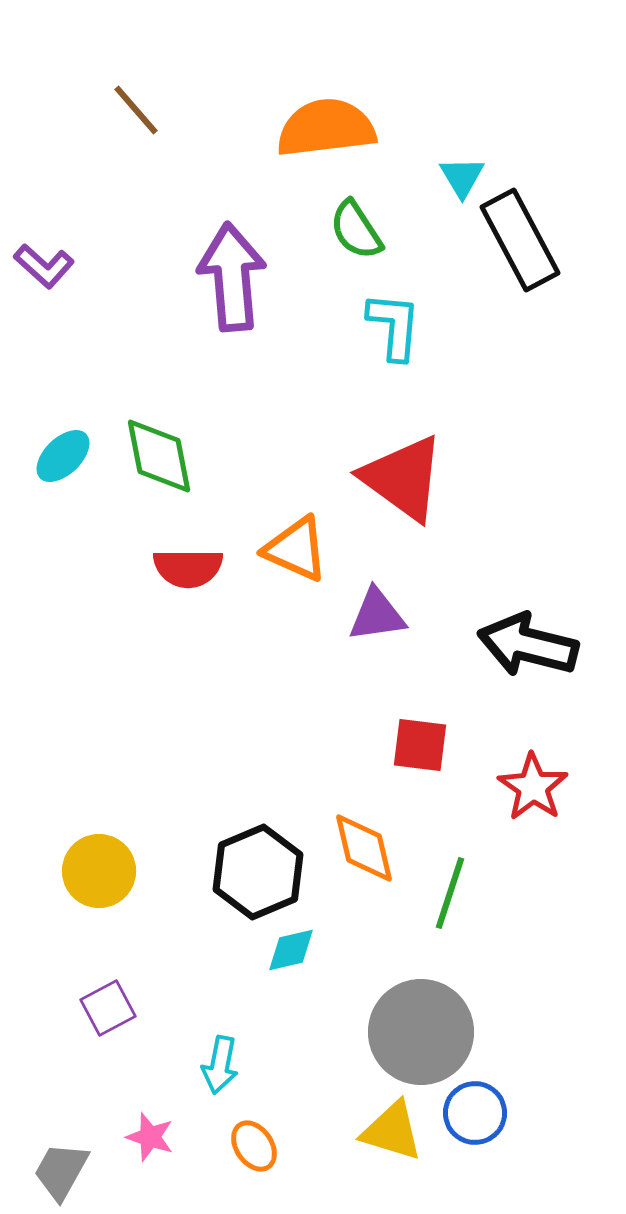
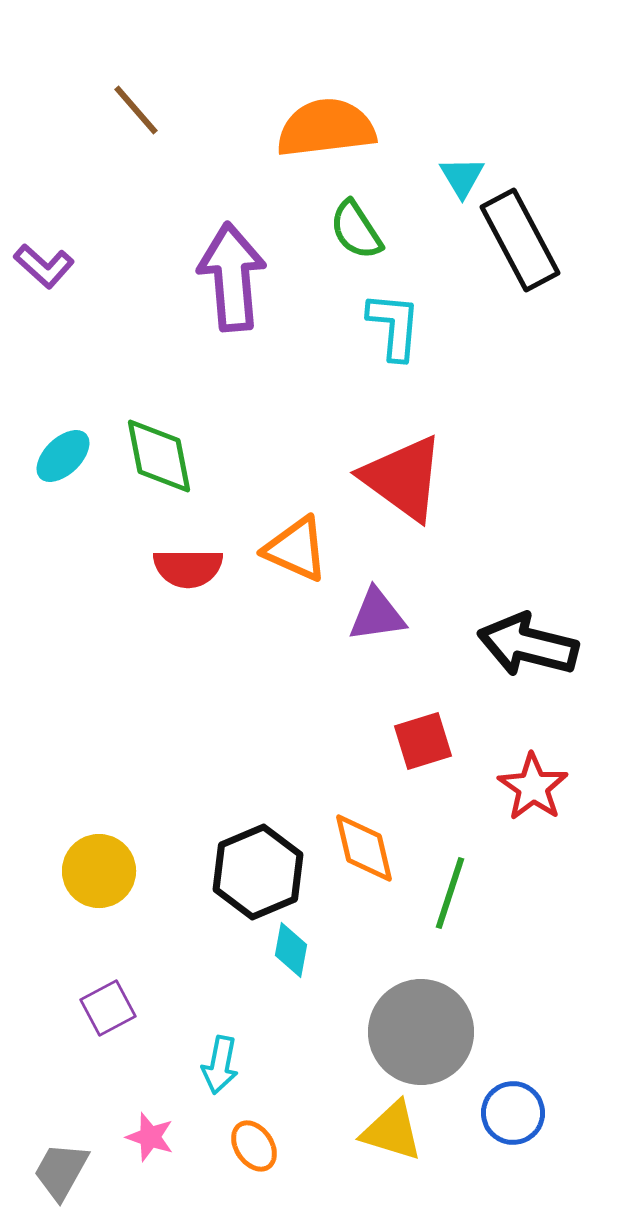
red square: moved 3 px right, 4 px up; rotated 24 degrees counterclockwise
cyan diamond: rotated 66 degrees counterclockwise
blue circle: moved 38 px right
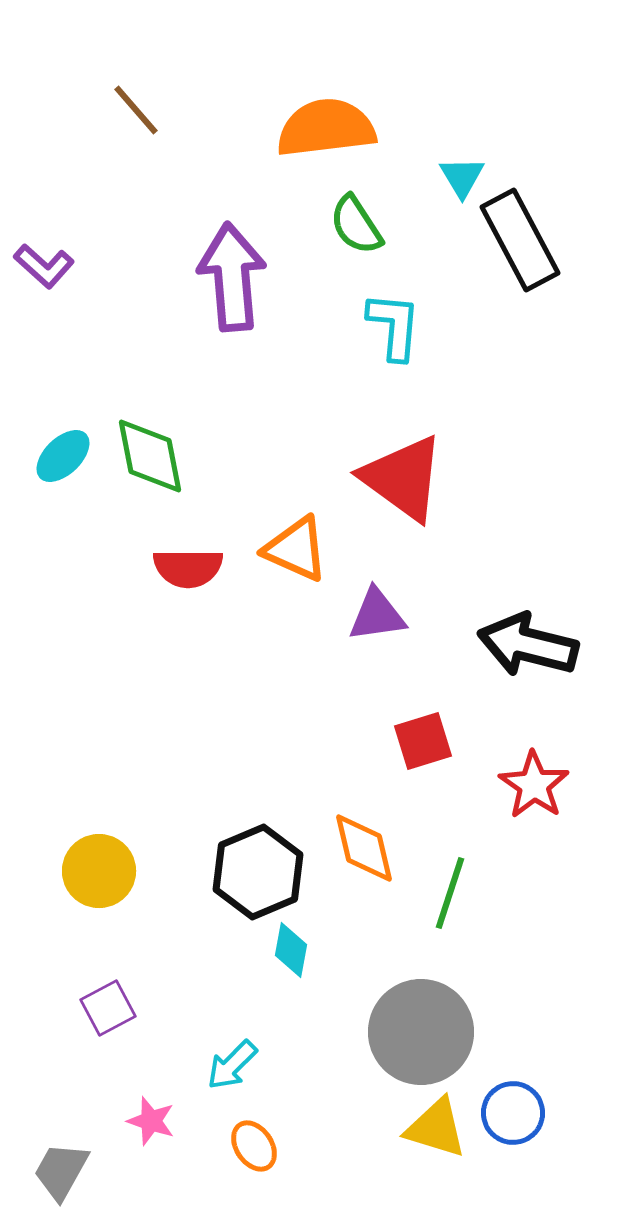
green semicircle: moved 5 px up
green diamond: moved 9 px left
red star: moved 1 px right, 2 px up
cyan arrow: moved 12 px right; rotated 34 degrees clockwise
yellow triangle: moved 44 px right, 3 px up
pink star: moved 1 px right, 16 px up
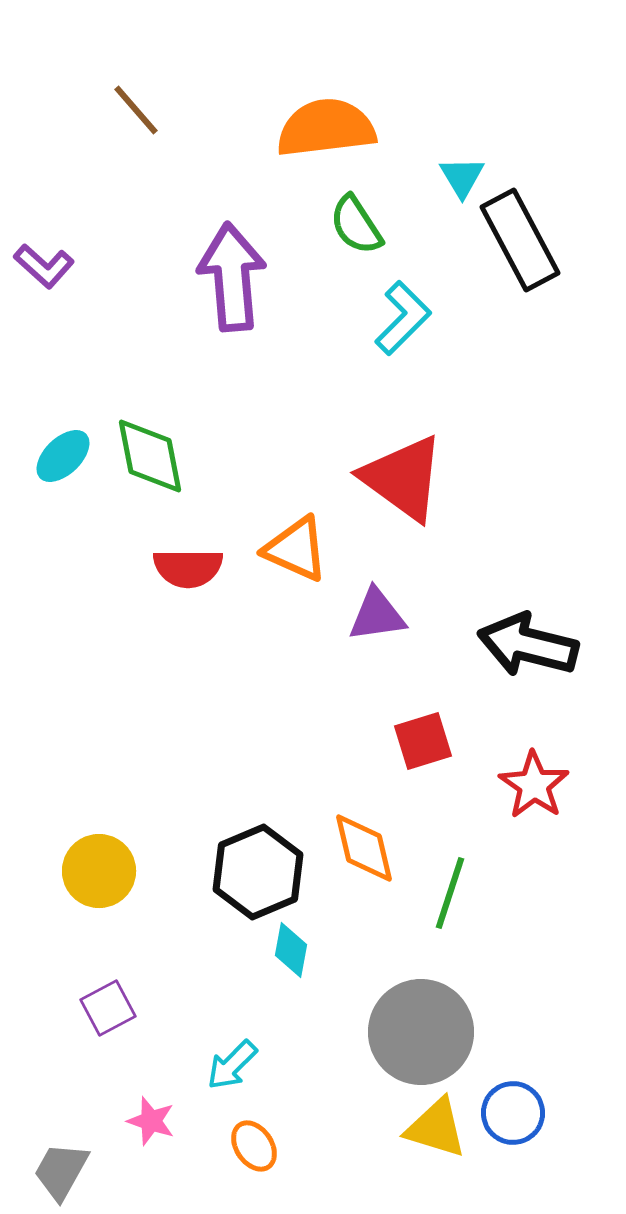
cyan L-shape: moved 9 px right, 8 px up; rotated 40 degrees clockwise
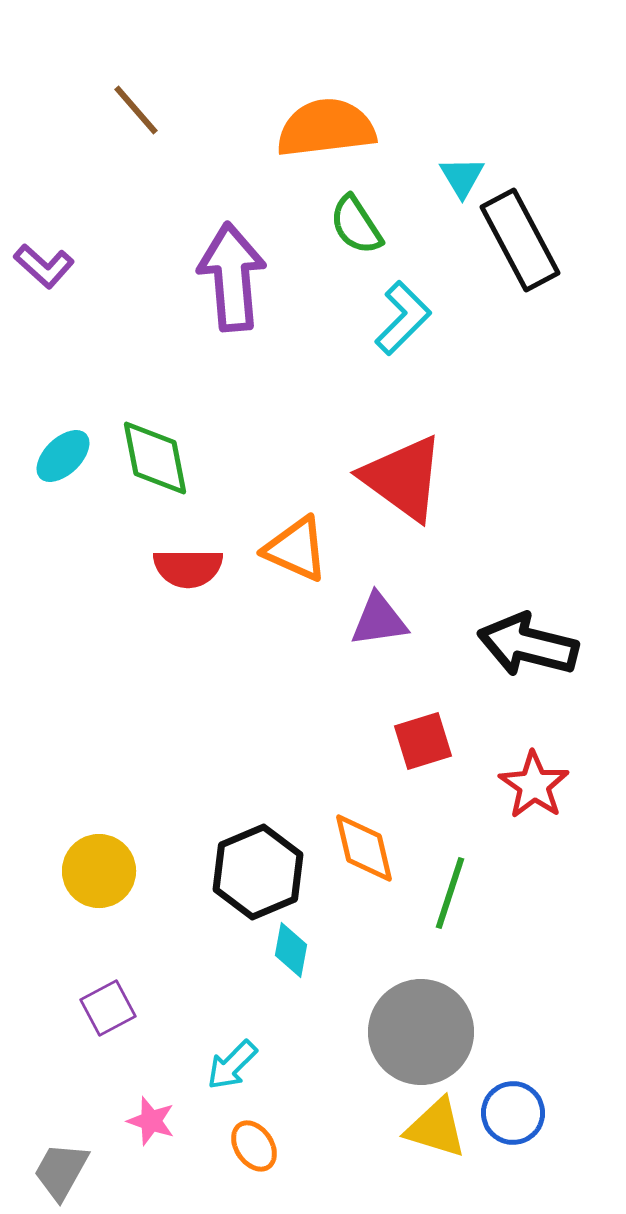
green diamond: moved 5 px right, 2 px down
purple triangle: moved 2 px right, 5 px down
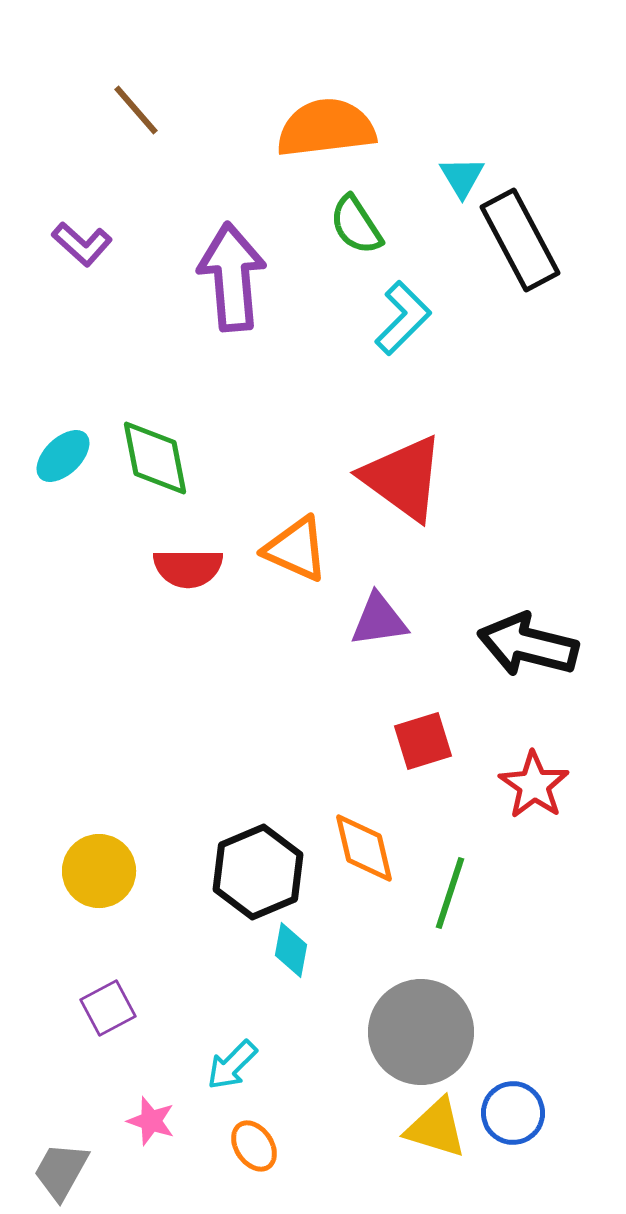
purple L-shape: moved 38 px right, 22 px up
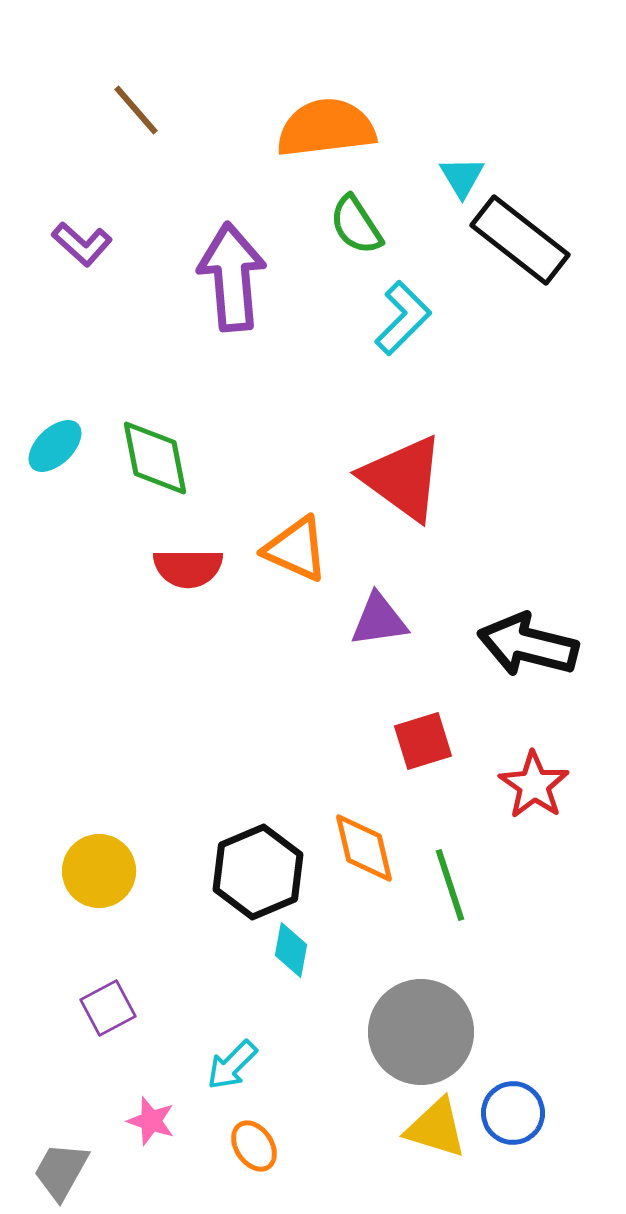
black rectangle: rotated 24 degrees counterclockwise
cyan ellipse: moved 8 px left, 10 px up
green line: moved 8 px up; rotated 36 degrees counterclockwise
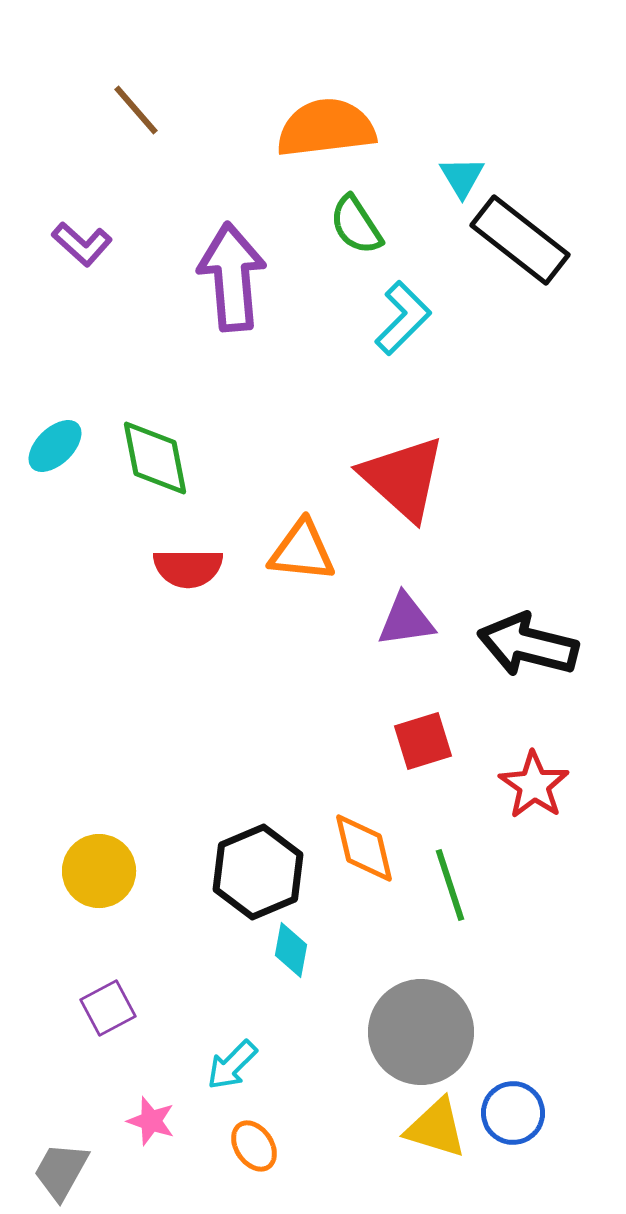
red triangle: rotated 6 degrees clockwise
orange triangle: moved 6 px right, 2 px down; rotated 18 degrees counterclockwise
purple triangle: moved 27 px right
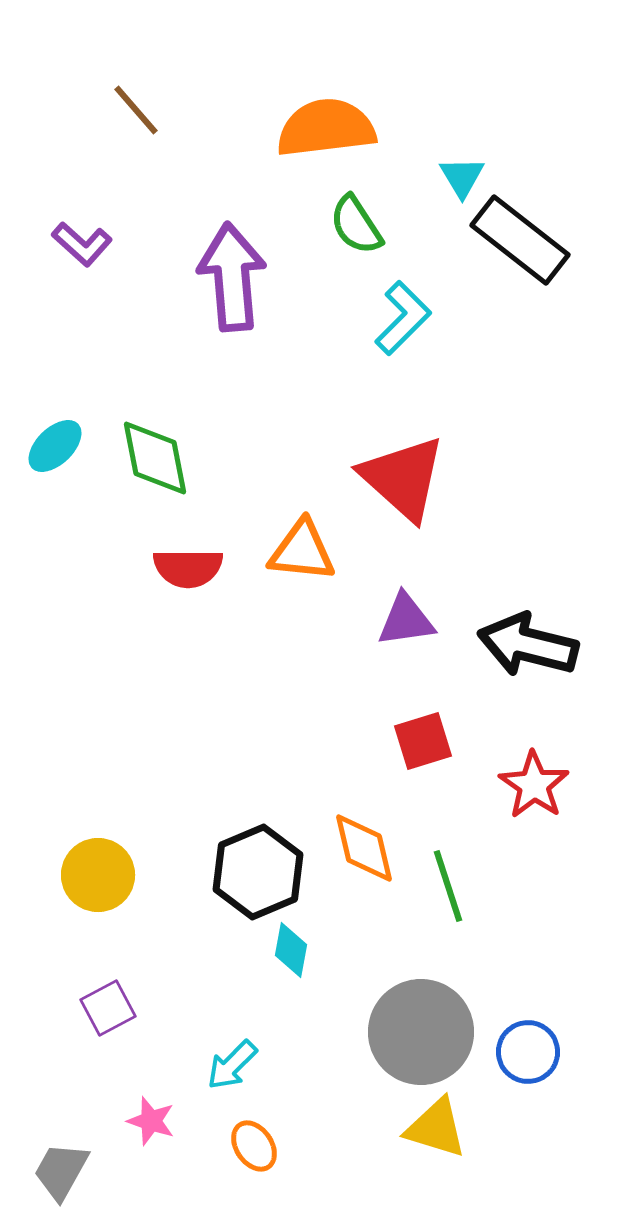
yellow circle: moved 1 px left, 4 px down
green line: moved 2 px left, 1 px down
blue circle: moved 15 px right, 61 px up
